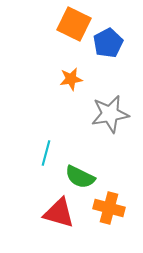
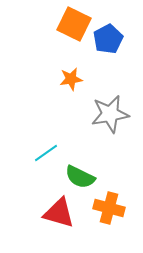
blue pentagon: moved 4 px up
cyan line: rotated 40 degrees clockwise
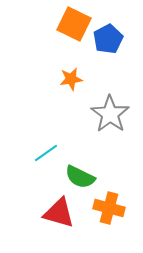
gray star: rotated 27 degrees counterclockwise
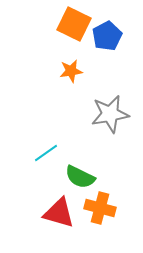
blue pentagon: moved 1 px left, 3 px up
orange star: moved 8 px up
gray star: rotated 27 degrees clockwise
orange cross: moved 9 px left
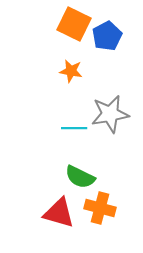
orange star: rotated 20 degrees clockwise
cyan line: moved 28 px right, 25 px up; rotated 35 degrees clockwise
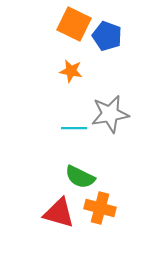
blue pentagon: rotated 24 degrees counterclockwise
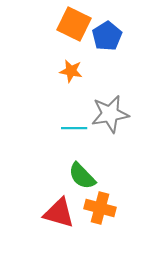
blue pentagon: rotated 20 degrees clockwise
green semicircle: moved 2 px right, 1 px up; rotated 20 degrees clockwise
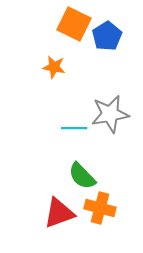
orange star: moved 17 px left, 4 px up
red triangle: rotated 36 degrees counterclockwise
